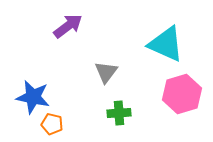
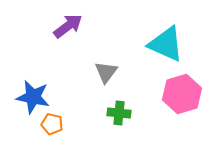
green cross: rotated 10 degrees clockwise
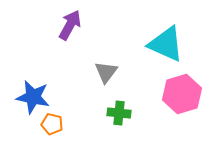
purple arrow: moved 2 px right, 1 px up; rotated 24 degrees counterclockwise
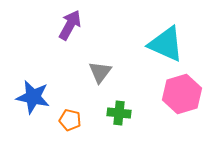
gray triangle: moved 6 px left
orange pentagon: moved 18 px right, 4 px up
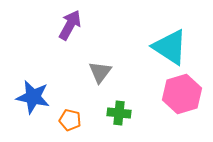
cyan triangle: moved 4 px right, 3 px down; rotated 9 degrees clockwise
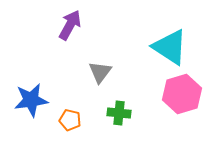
blue star: moved 2 px left, 3 px down; rotated 20 degrees counterclockwise
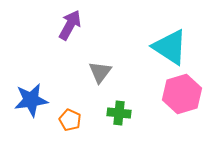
orange pentagon: rotated 10 degrees clockwise
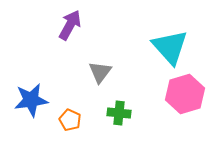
cyan triangle: rotated 15 degrees clockwise
pink hexagon: moved 3 px right
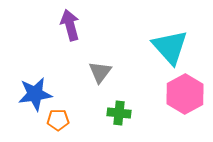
purple arrow: rotated 44 degrees counterclockwise
pink hexagon: rotated 12 degrees counterclockwise
blue star: moved 4 px right, 6 px up
orange pentagon: moved 12 px left; rotated 25 degrees counterclockwise
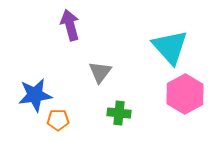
blue star: moved 1 px down
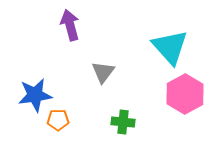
gray triangle: moved 3 px right
green cross: moved 4 px right, 9 px down
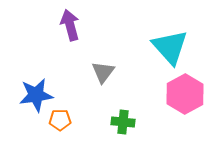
blue star: moved 1 px right
orange pentagon: moved 2 px right
